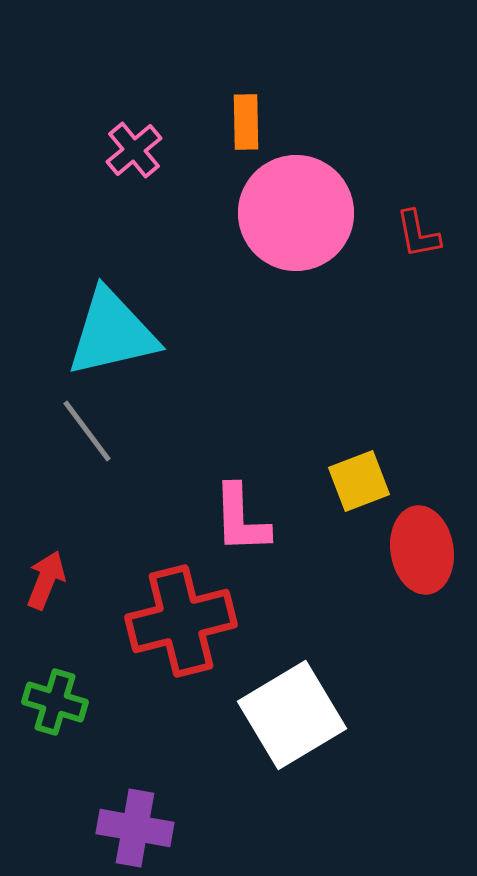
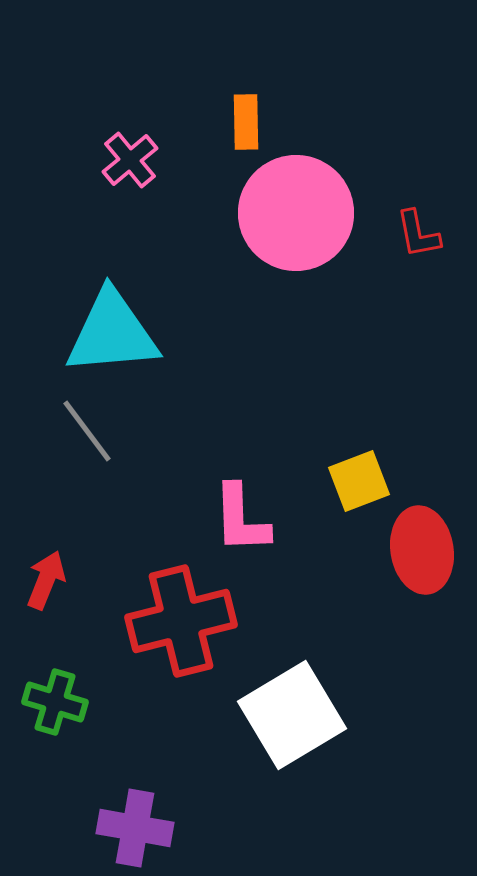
pink cross: moved 4 px left, 10 px down
cyan triangle: rotated 8 degrees clockwise
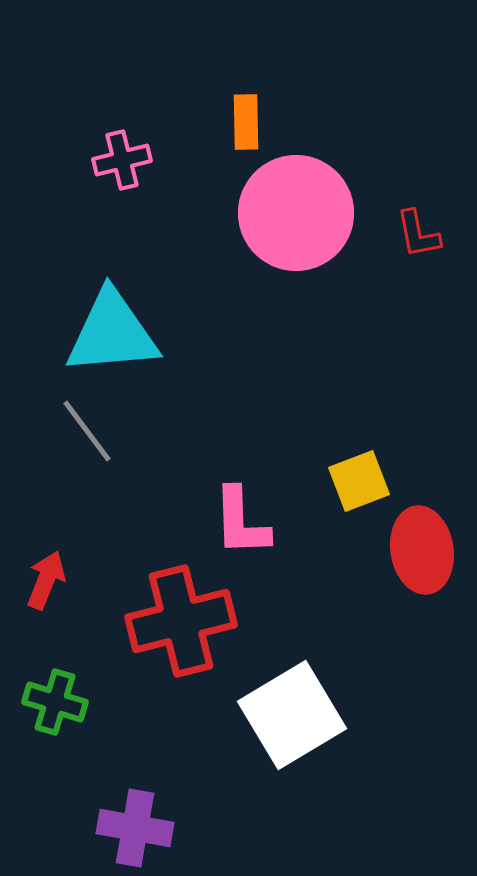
pink cross: moved 8 px left; rotated 26 degrees clockwise
pink L-shape: moved 3 px down
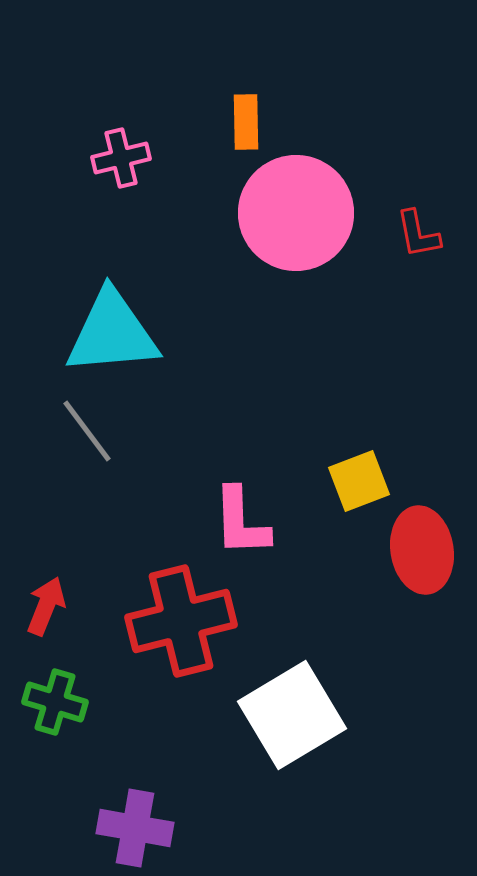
pink cross: moved 1 px left, 2 px up
red arrow: moved 26 px down
